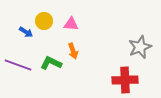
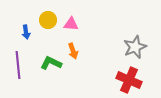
yellow circle: moved 4 px right, 1 px up
blue arrow: rotated 48 degrees clockwise
gray star: moved 5 px left
purple line: rotated 64 degrees clockwise
red cross: moved 4 px right; rotated 25 degrees clockwise
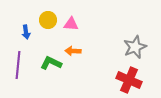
orange arrow: rotated 112 degrees clockwise
purple line: rotated 12 degrees clockwise
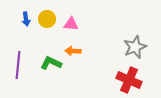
yellow circle: moved 1 px left, 1 px up
blue arrow: moved 13 px up
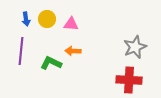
purple line: moved 3 px right, 14 px up
red cross: rotated 20 degrees counterclockwise
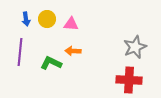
purple line: moved 1 px left, 1 px down
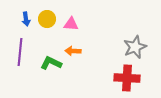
red cross: moved 2 px left, 2 px up
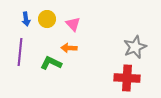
pink triangle: moved 2 px right; rotated 42 degrees clockwise
orange arrow: moved 4 px left, 3 px up
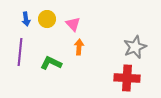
orange arrow: moved 10 px right, 1 px up; rotated 91 degrees clockwise
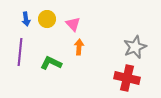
red cross: rotated 10 degrees clockwise
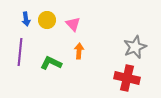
yellow circle: moved 1 px down
orange arrow: moved 4 px down
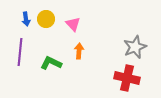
yellow circle: moved 1 px left, 1 px up
